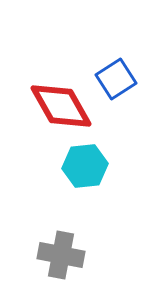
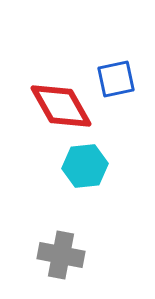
blue square: rotated 21 degrees clockwise
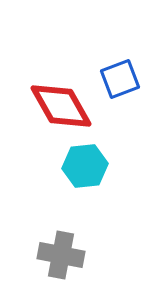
blue square: moved 4 px right; rotated 9 degrees counterclockwise
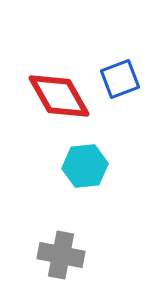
red diamond: moved 2 px left, 10 px up
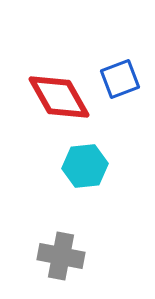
red diamond: moved 1 px down
gray cross: moved 1 px down
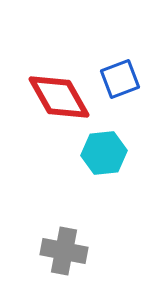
cyan hexagon: moved 19 px right, 13 px up
gray cross: moved 3 px right, 5 px up
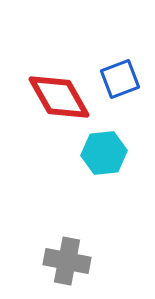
gray cross: moved 3 px right, 10 px down
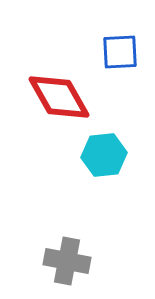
blue square: moved 27 px up; rotated 18 degrees clockwise
cyan hexagon: moved 2 px down
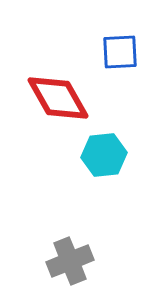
red diamond: moved 1 px left, 1 px down
gray cross: moved 3 px right; rotated 33 degrees counterclockwise
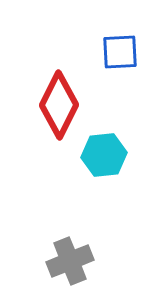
red diamond: moved 1 px right, 7 px down; rotated 56 degrees clockwise
